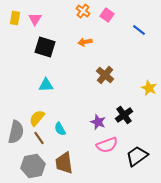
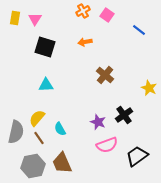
orange cross: rotated 24 degrees clockwise
brown trapezoid: moved 2 px left; rotated 15 degrees counterclockwise
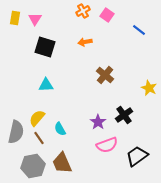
purple star: rotated 14 degrees clockwise
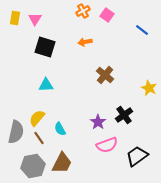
blue line: moved 3 px right
brown trapezoid: rotated 130 degrees counterclockwise
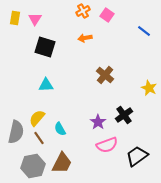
blue line: moved 2 px right, 1 px down
orange arrow: moved 4 px up
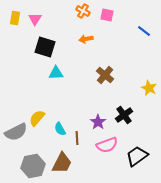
orange cross: rotated 32 degrees counterclockwise
pink square: rotated 24 degrees counterclockwise
orange arrow: moved 1 px right, 1 px down
cyan triangle: moved 10 px right, 12 px up
gray semicircle: rotated 50 degrees clockwise
brown line: moved 38 px right; rotated 32 degrees clockwise
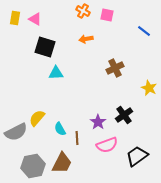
pink triangle: rotated 32 degrees counterclockwise
brown cross: moved 10 px right, 7 px up; rotated 24 degrees clockwise
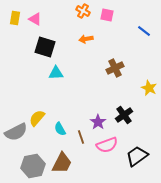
brown line: moved 4 px right, 1 px up; rotated 16 degrees counterclockwise
